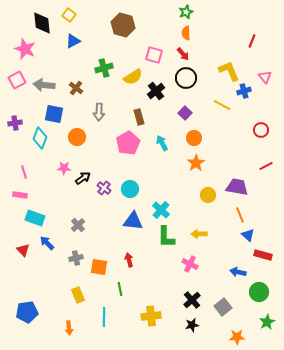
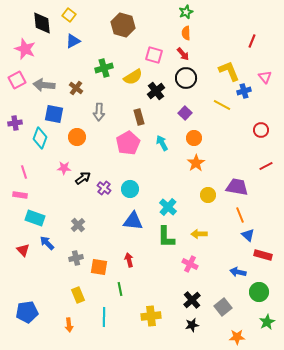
cyan cross at (161, 210): moved 7 px right, 3 px up
orange arrow at (69, 328): moved 3 px up
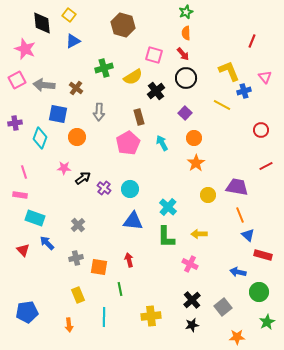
blue square at (54, 114): moved 4 px right
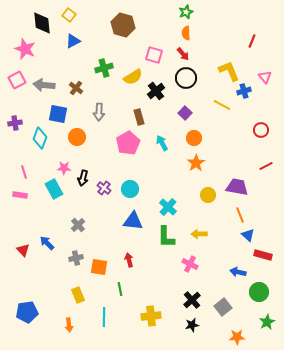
black arrow at (83, 178): rotated 140 degrees clockwise
cyan rectangle at (35, 218): moved 19 px right, 29 px up; rotated 42 degrees clockwise
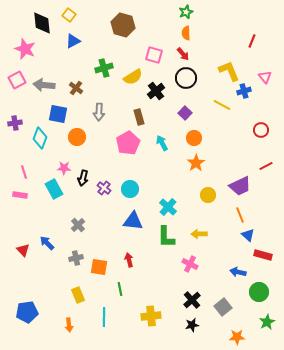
purple trapezoid at (237, 187): moved 3 px right, 1 px up; rotated 145 degrees clockwise
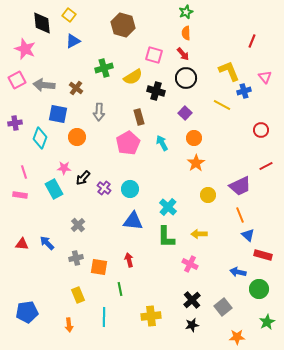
black cross at (156, 91): rotated 36 degrees counterclockwise
black arrow at (83, 178): rotated 28 degrees clockwise
red triangle at (23, 250): moved 1 px left, 6 px up; rotated 40 degrees counterclockwise
green circle at (259, 292): moved 3 px up
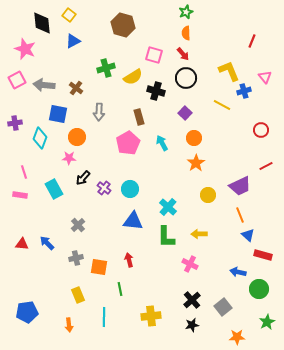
green cross at (104, 68): moved 2 px right
pink star at (64, 168): moved 5 px right, 10 px up
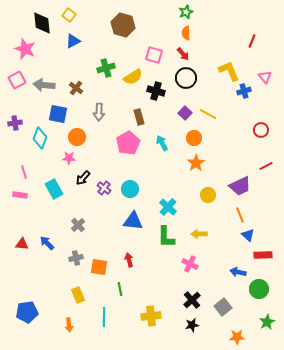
yellow line at (222, 105): moved 14 px left, 9 px down
red rectangle at (263, 255): rotated 18 degrees counterclockwise
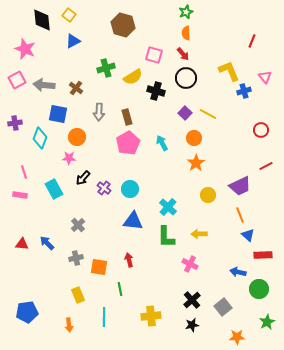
black diamond at (42, 23): moved 3 px up
brown rectangle at (139, 117): moved 12 px left
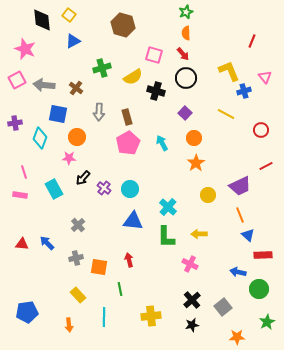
green cross at (106, 68): moved 4 px left
yellow line at (208, 114): moved 18 px right
yellow rectangle at (78, 295): rotated 21 degrees counterclockwise
